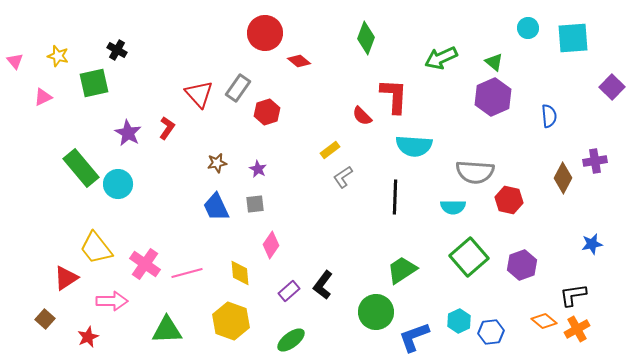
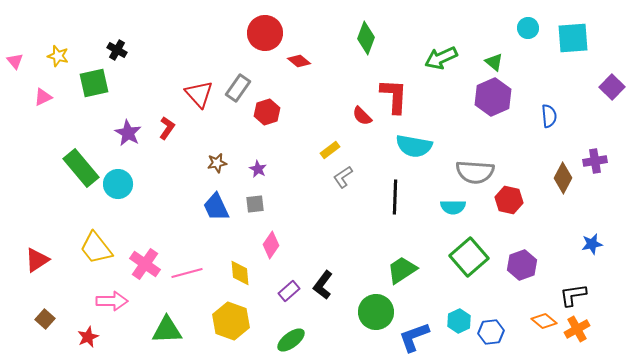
cyan semicircle at (414, 146): rotated 6 degrees clockwise
red triangle at (66, 278): moved 29 px left, 18 px up
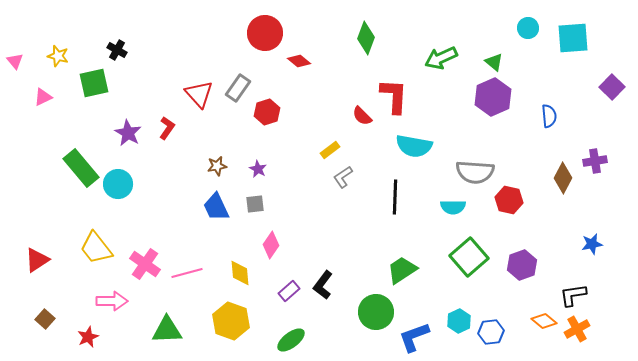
brown star at (217, 163): moved 3 px down
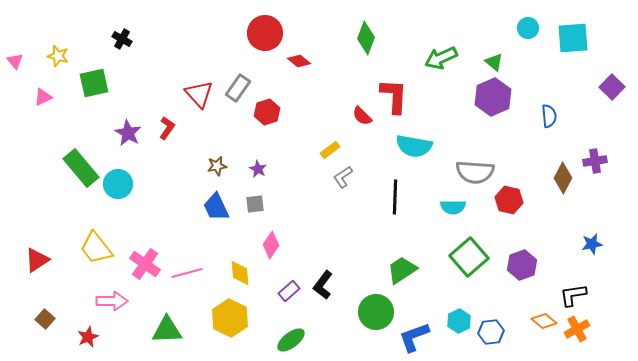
black cross at (117, 50): moved 5 px right, 11 px up
yellow hexagon at (231, 321): moved 1 px left, 3 px up; rotated 6 degrees clockwise
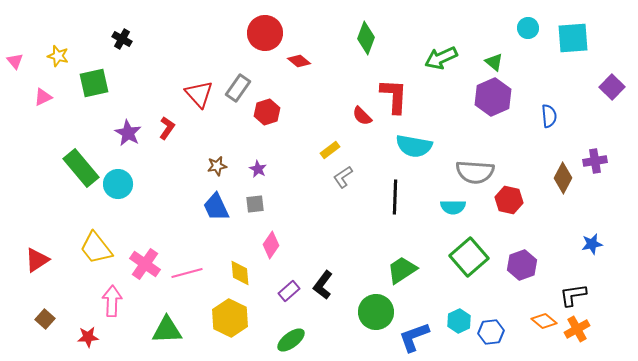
pink arrow at (112, 301): rotated 88 degrees counterclockwise
red star at (88, 337): rotated 20 degrees clockwise
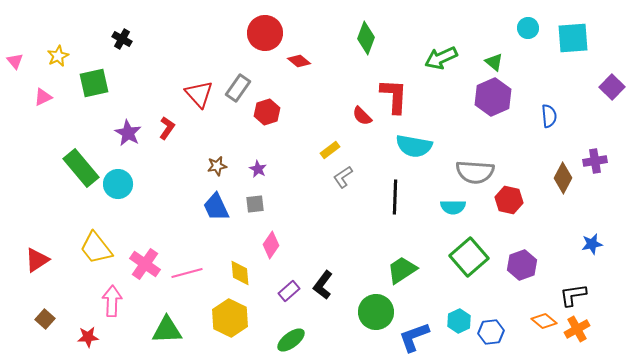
yellow star at (58, 56): rotated 30 degrees clockwise
